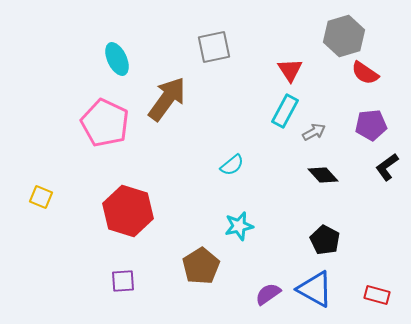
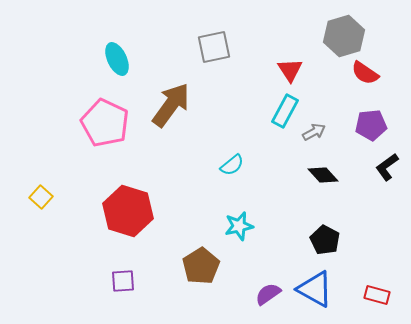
brown arrow: moved 4 px right, 6 px down
yellow square: rotated 20 degrees clockwise
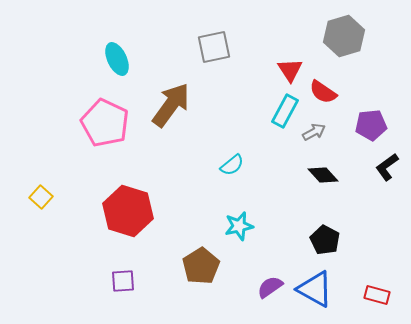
red semicircle: moved 42 px left, 19 px down
purple semicircle: moved 2 px right, 7 px up
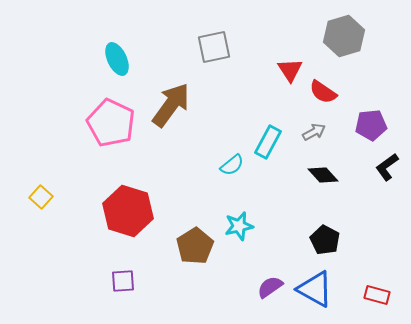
cyan rectangle: moved 17 px left, 31 px down
pink pentagon: moved 6 px right
brown pentagon: moved 6 px left, 20 px up
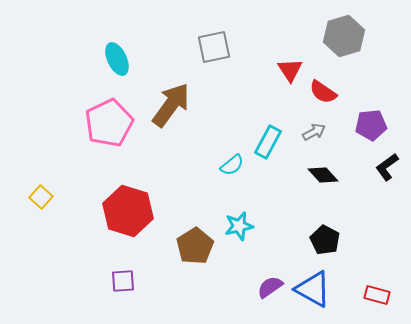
pink pentagon: moved 2 px left; rotated 21 degrees clockwise
blue triangle: moved 2 px left
